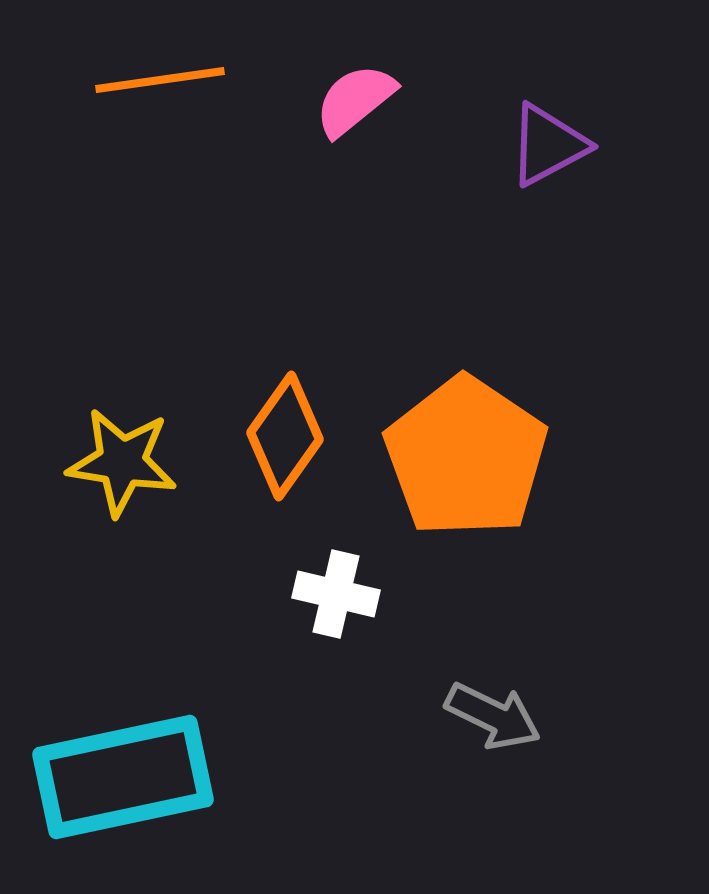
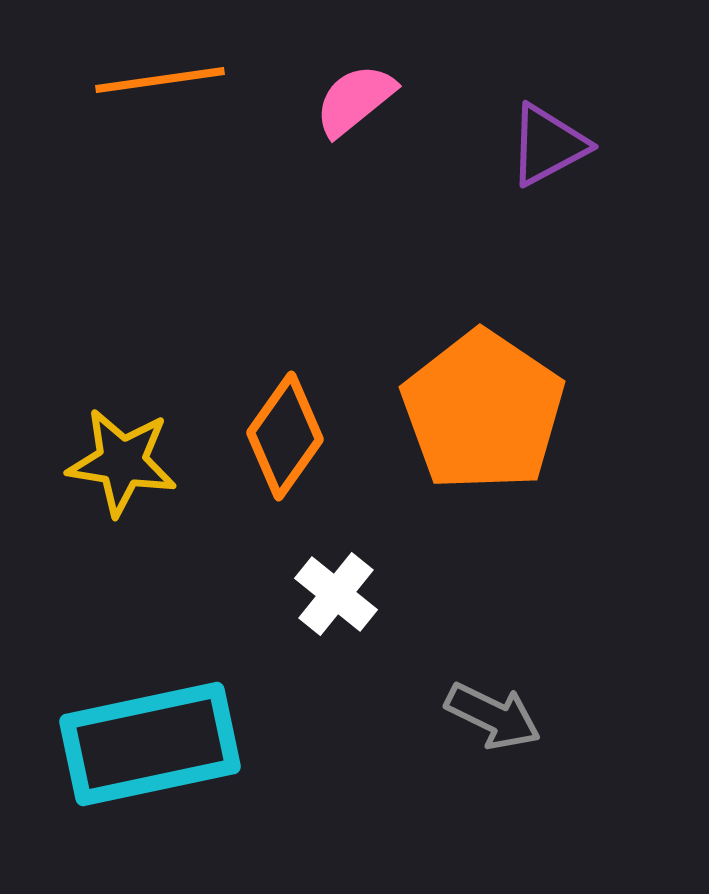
orange pentagon: moved 17 px right, 46 px up
white cross: rotated 26 degrees clockwise
cyan rectangle: moved 27 px right, 33 px up
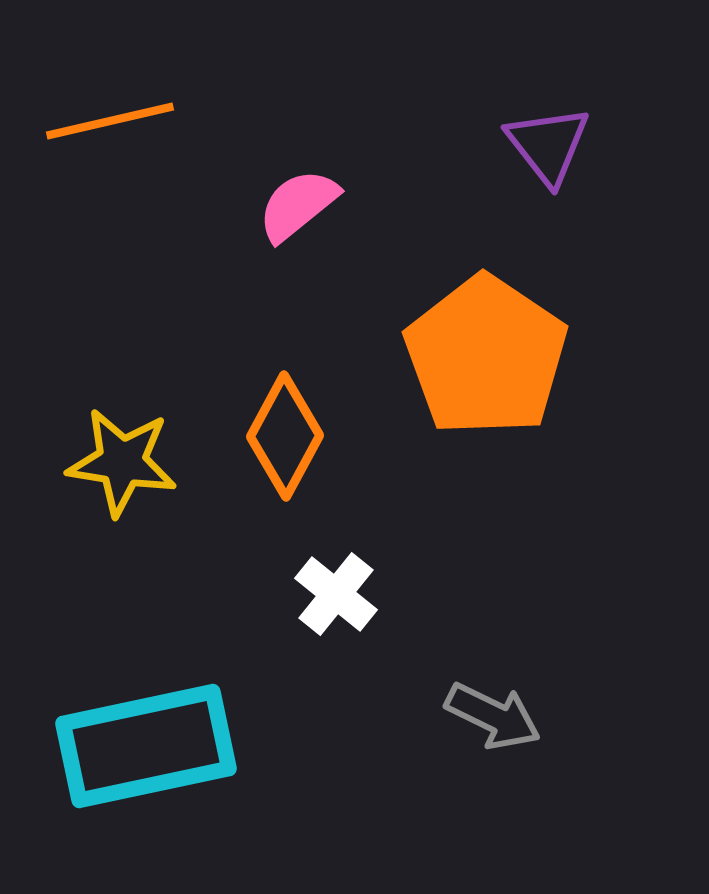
orange line: moved 50 px left, 41 px down; rotated 5 degrees counterclockwise
pink semicircle: moved 57 px left, 105 px down
purple triangle: rotated 40 degrees counterclockwise
orange pentagon: moved 3 px right, 55 px up
orange diamond: rotated 7 degrees counterclockwise
cyan rectangle: moved 4 px left, 2 px down
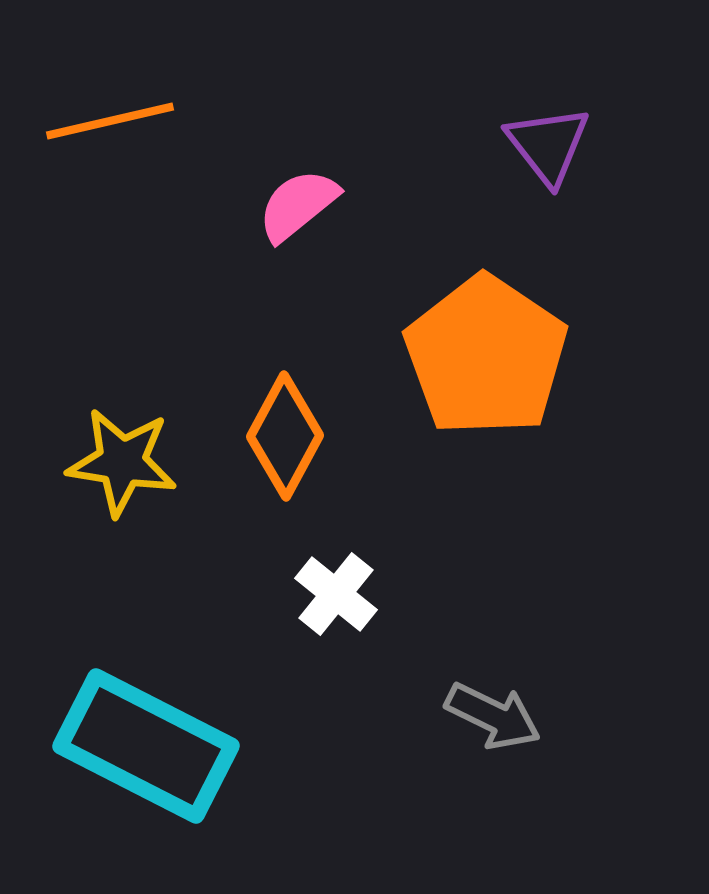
cyan rectangle: rotated 39 degrees clockwise
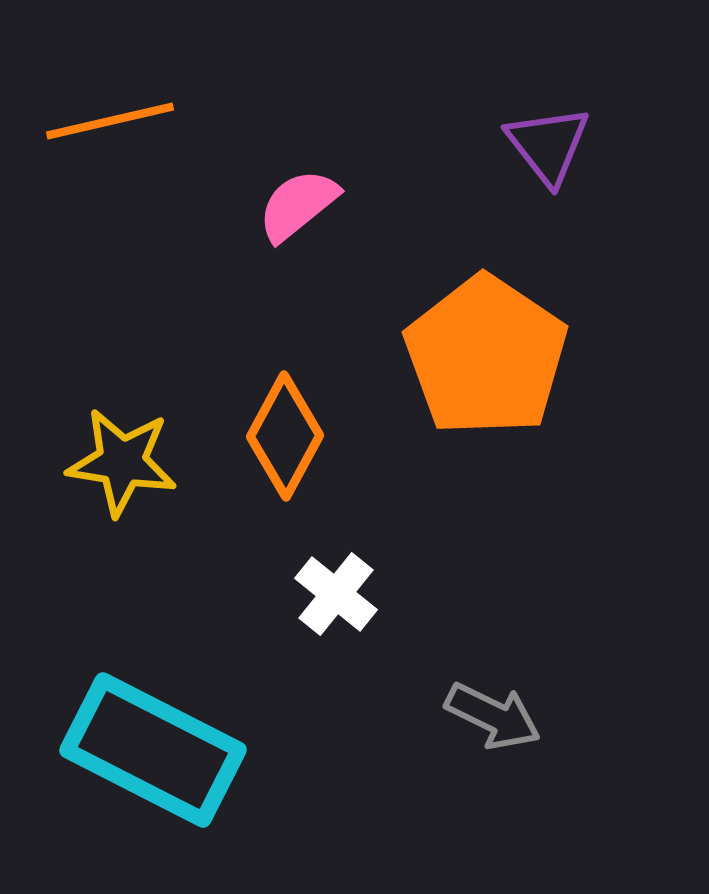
cyan rectangle: moved 7 px right, 4 px down
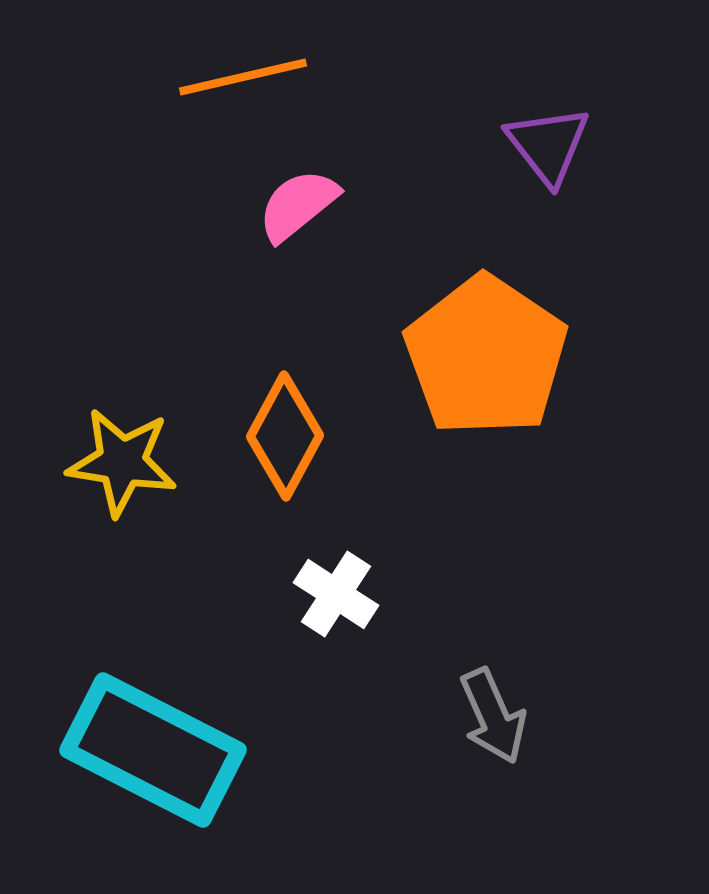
orange line: moved 133 px right, 44 px up
white cross: rotated 6 degrees counterclockwise
gray arrow: rotated 40 degrees clockwise
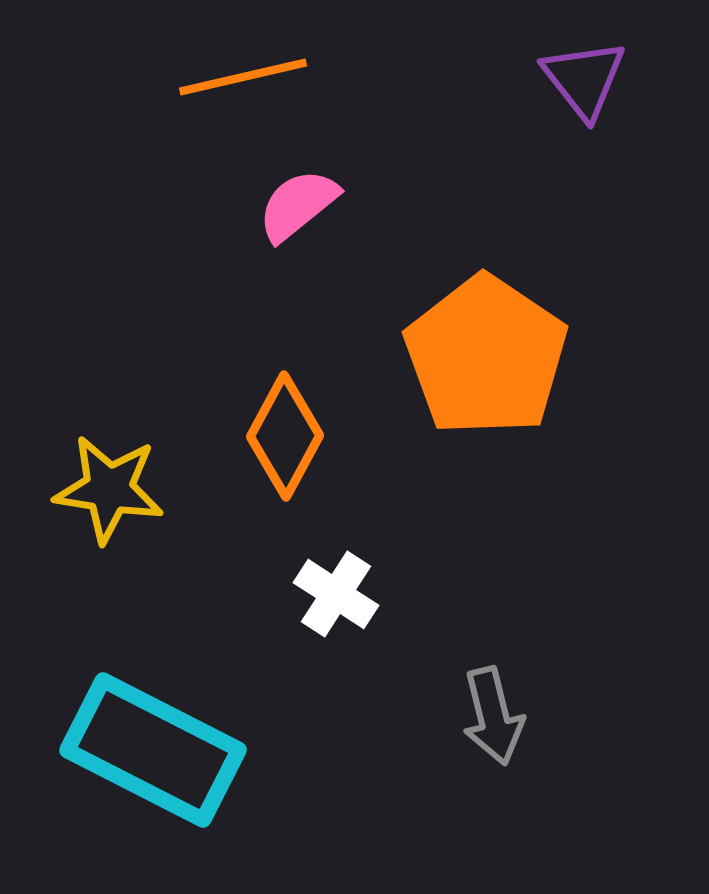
purple triangle: moved 36 px right, 66 px up
yellow star: moved 13 px left, 27 px down
gray arrow: rotated 10 degrees clockwise
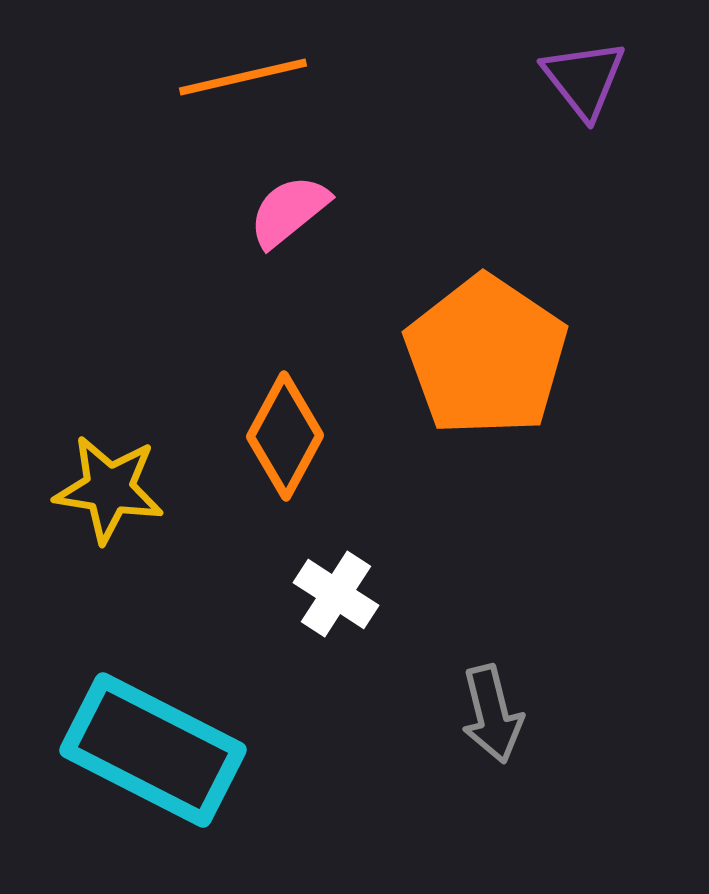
pink semicircle: moved 9 px left, 6 px down
gray arrow: moved 1 px left, 2 px up
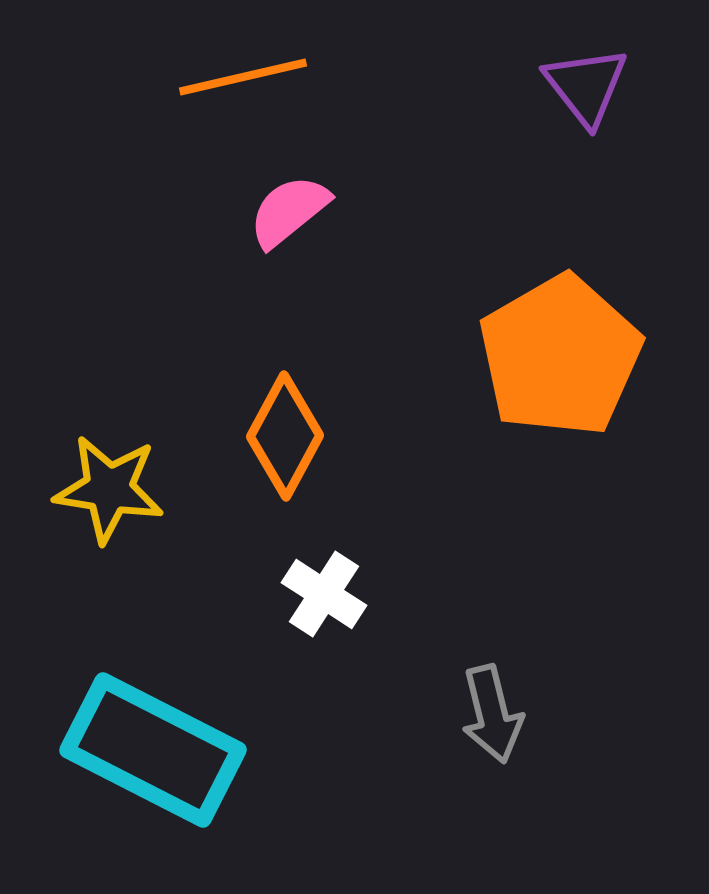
purple triangle: moved 2 px right, 7 px down
orange pentagon: moved 74 px right; rotated 8 degrees clockwise
white cross: moved 12 px left
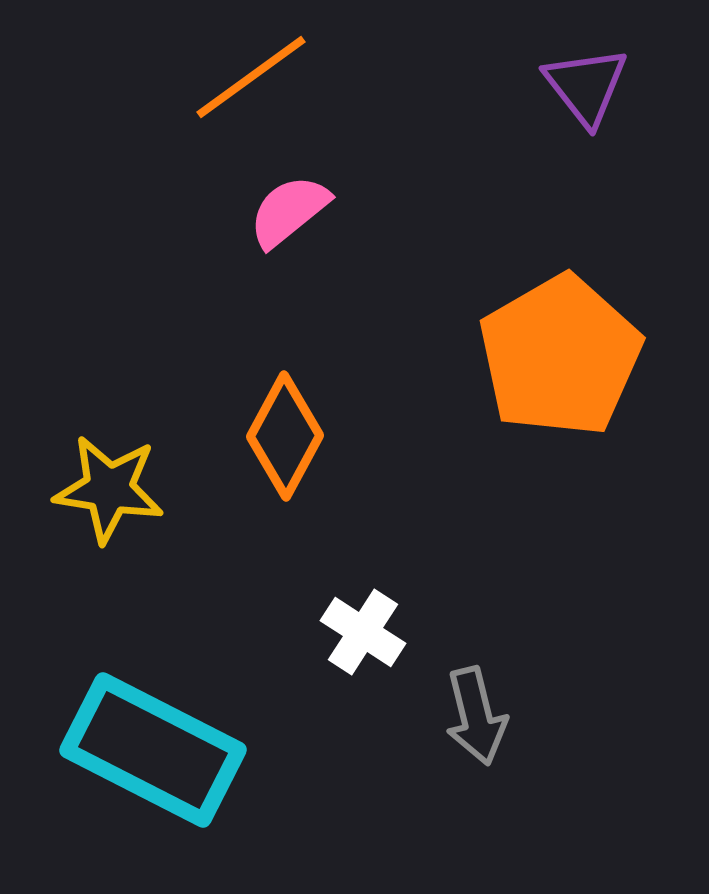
orange line: moved 8 px right; rotated 23 degrees counterclockwise
white cross: moved 39 px right, 38 px down
gray arrow: moved 16 px left, 2 px down
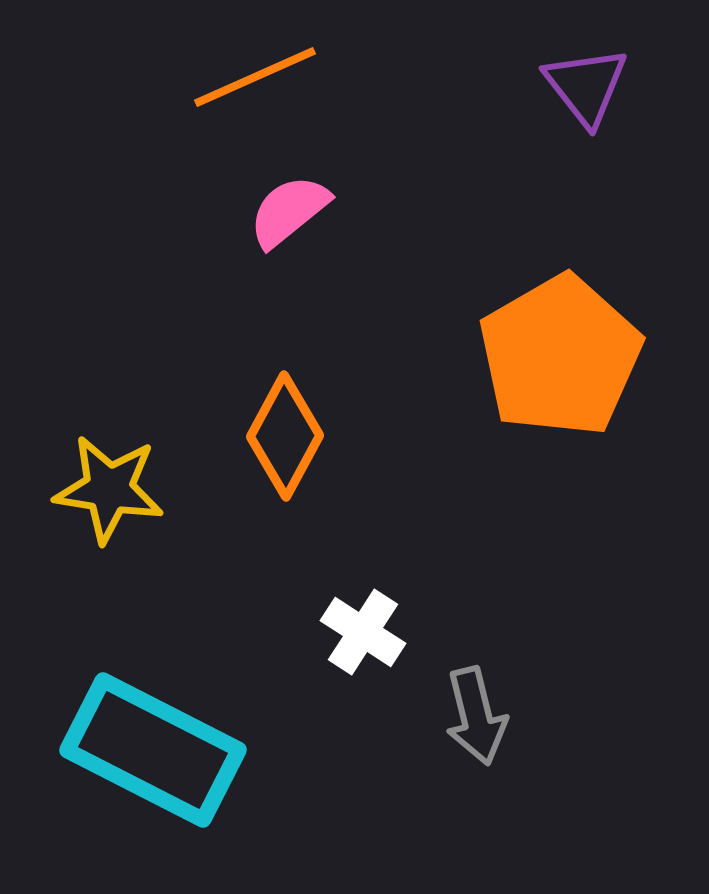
orange line: moved 4 px right; rotated 12 degrees clockwise
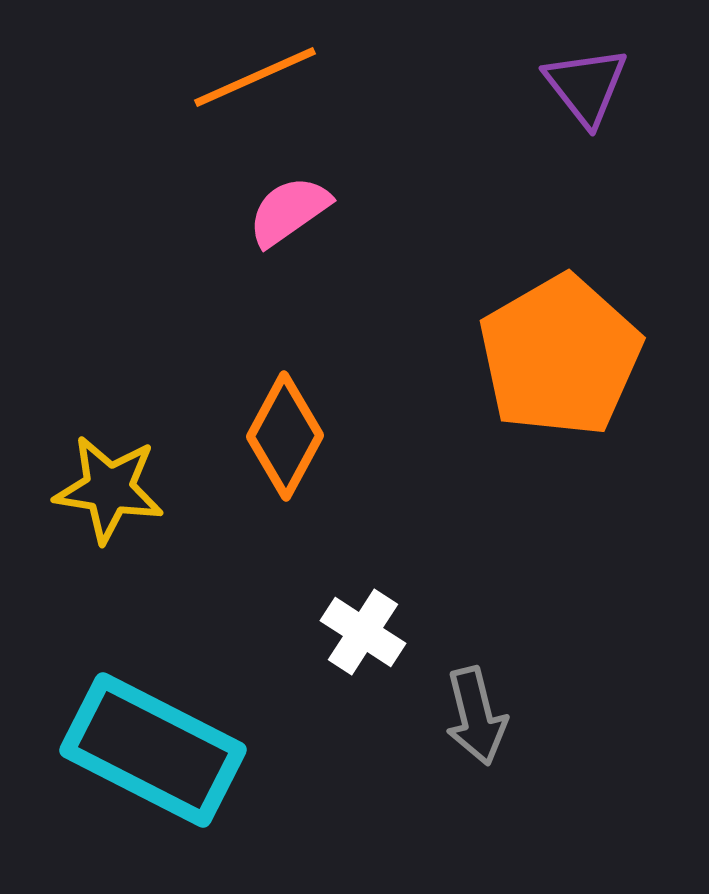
pink semicircle: rotated 4 degrees clockwise
